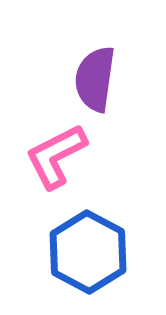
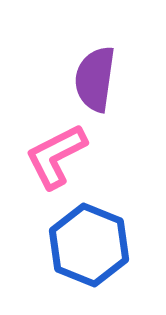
blue hexagon: moved 1 px right, 7 px up; rotated 6 degrees counterclockwise
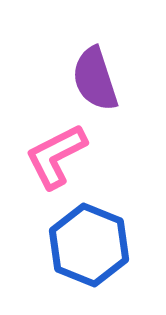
purple semicircle: rotated 26 degrees counterclockwise
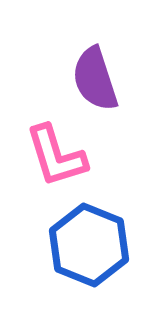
pink L-shape: rotated 80 degrees counterclockwise
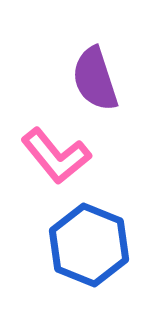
pink L-shape: rotated 22 degrees counterclockwise
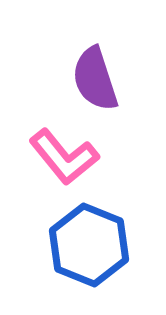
pink L-shape: moved 8 px right, 1 px down
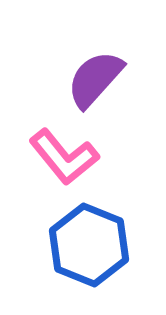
purple semicircle: rotated 60 degrees clockwise
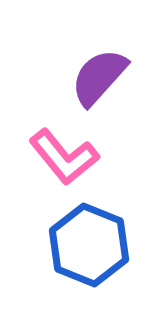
purple semicircle: moved 4 px right, 2 px up
